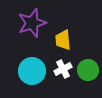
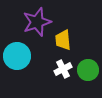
purple star: moved 5 px right, 1 px up
cyan circle: moved 15 px left, 15 px up
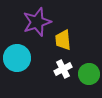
cyan circle: moved 2 px down
green circle: moved 1 px right, 4 px down
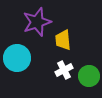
white cross: moved 1 px right, 1 px down
green circle: moved 2 px down
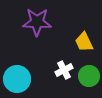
purple star: rotated 20 degrees clockwise
yellow trapezoid: moved 21 px right, 2 px down; rotated 20 degrees counterclockwise
cyan circle: moved 21 px down
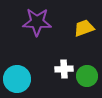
yellow trapezoid: moved 14 px up; rotated 95 degrees clockwise
white cross: moved 1 px up; rotated 24 degrees clockwise
green circle: moved 2 px left
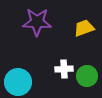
cyan circle: moved 1 px right, 3 px down
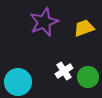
purple star: moved 7 px right; rotated 24 degrees counterclockwise
white cross: moved 2 px down; rotated 30 degrees counterclockwise
green circle: moved 1 px right, 1 px down
